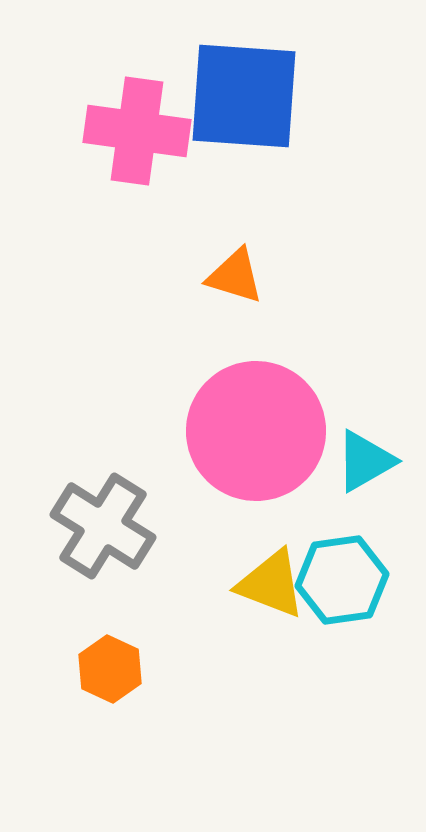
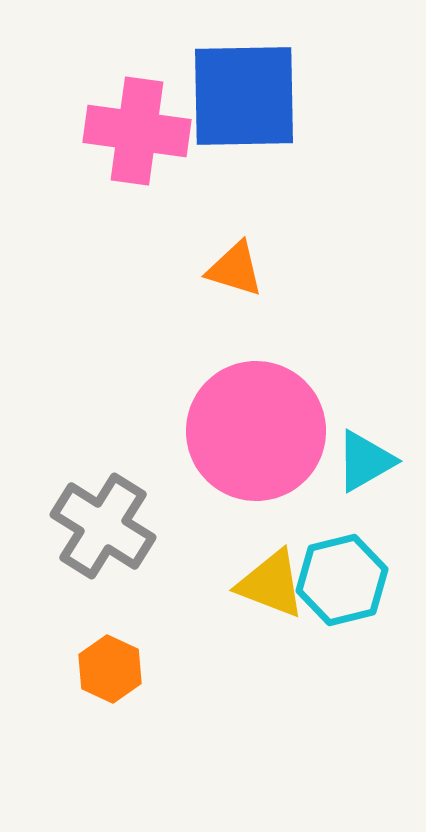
blue square: rotated 5 degrees counterclockwise
orange triangle: moved 7 px up
cyan hexagon: rotated 6 degrees counterclockwise
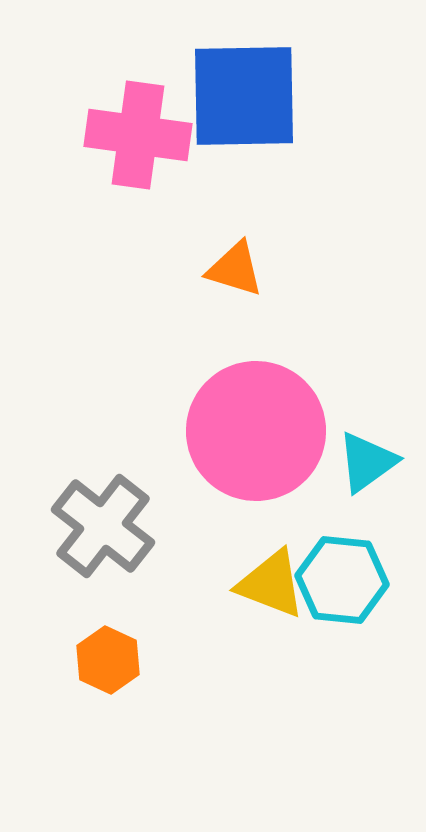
pink cross: moved 1 px right, 4 px down
cyan triangle: moved 2 px right, 1 px down; rotated 6 degrees counterclockwise
gray cross: rotated 6 degrees clockwise
cyan hexagon: rotated 20 degrees clockwise
orange hexagon: moved 2 px left, 9 px up
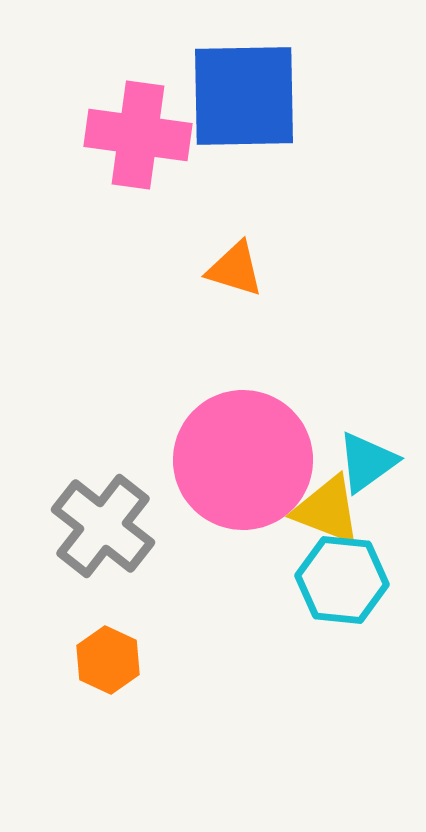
pink circle: moved 13 px left, 29 px down
yellow triangle: moved 56 px right, 74 px up
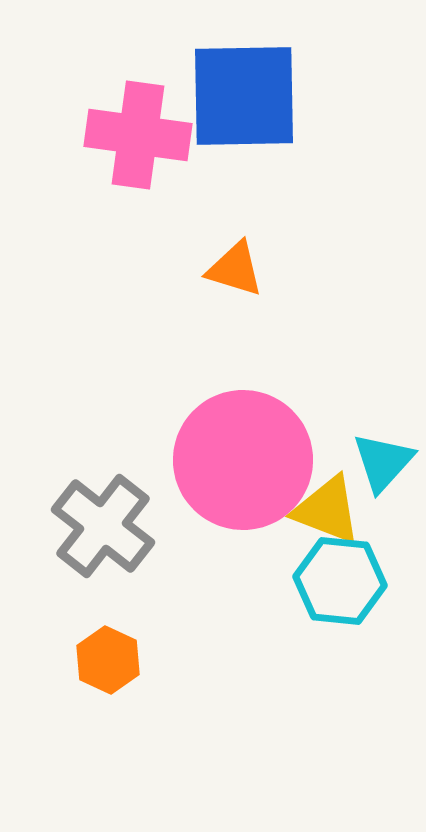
cyan triangle: moved 16 px right; rotated 12 degrees counterclockwise
cyan hexagon: moved 2 px left, 1 px down
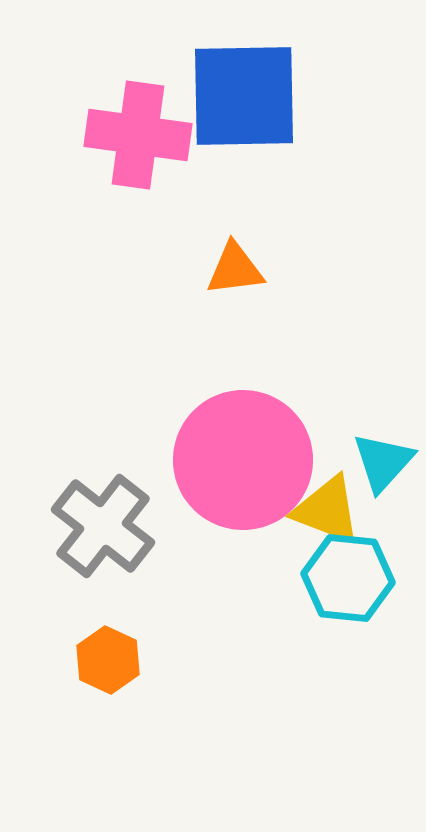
orange triangle: rotated 24 degrees counterclockwise
cyan hexagon: moved 8 px right, 3 px up
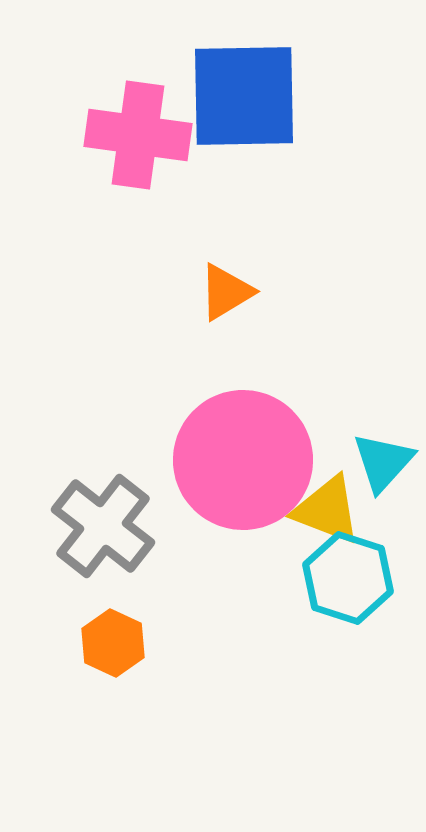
orange triangle: moved 9 px left, 23 px down; rotated 24 degrees counterclockwise
cyan hexagon: rotated 12 degrees clockwise
orange hexagon: moved 5 px right, 17 px up
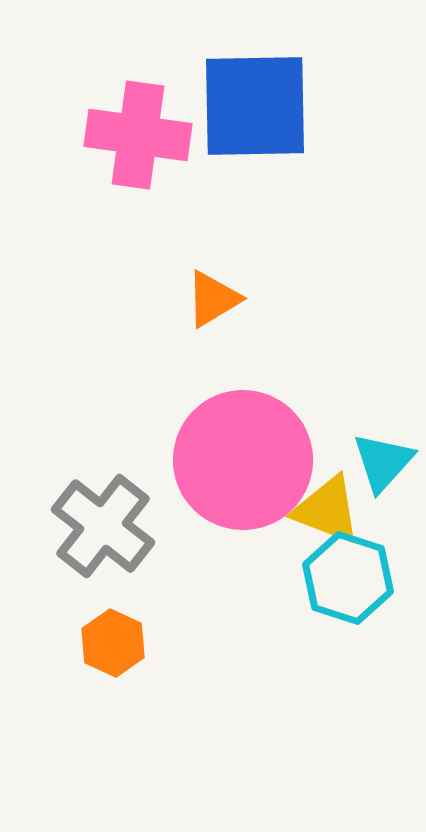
blue square: moved 11 px right, 10 px down
orange triangle: moved 13 px left, 7 px down
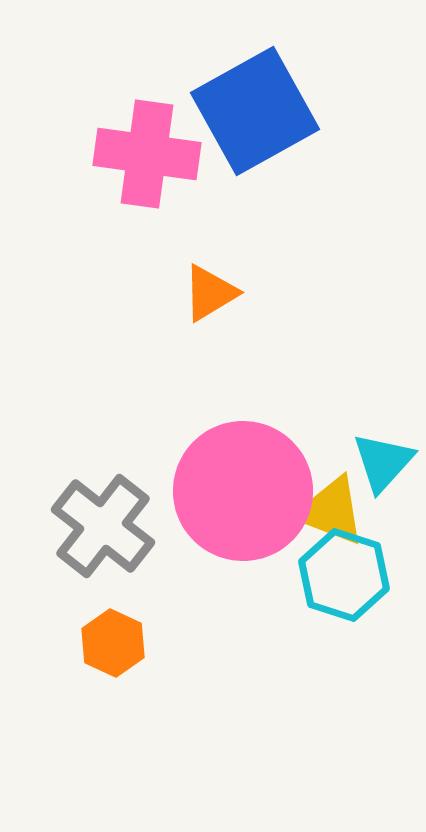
blue square: moved 5 px down; rotated 28 degrees counterclockwise
pink cross: moved 9 px right, 19 px down
orange triangle: moved 3 px left, 6 px up
pink circle: moved 31 px down
yellow triangle: moved 4 px right, 1 px down
cyan hexagon: moved 4 px left, 3 px up
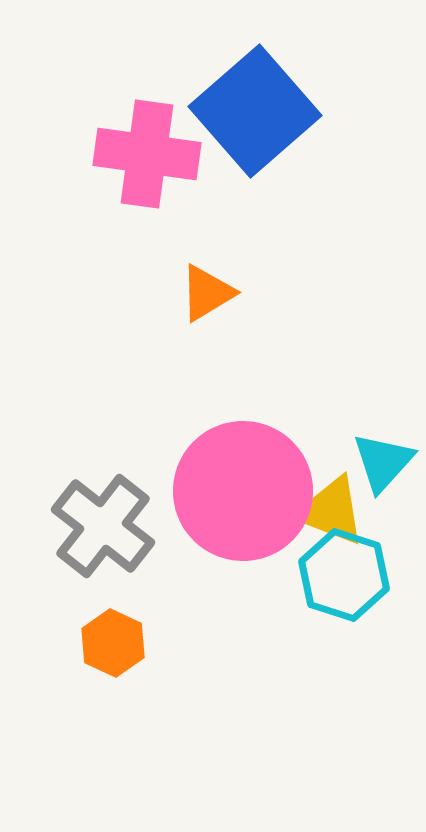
blue square: rotated 12 degrees counterclockwise
orange triangle: moved 3 px left
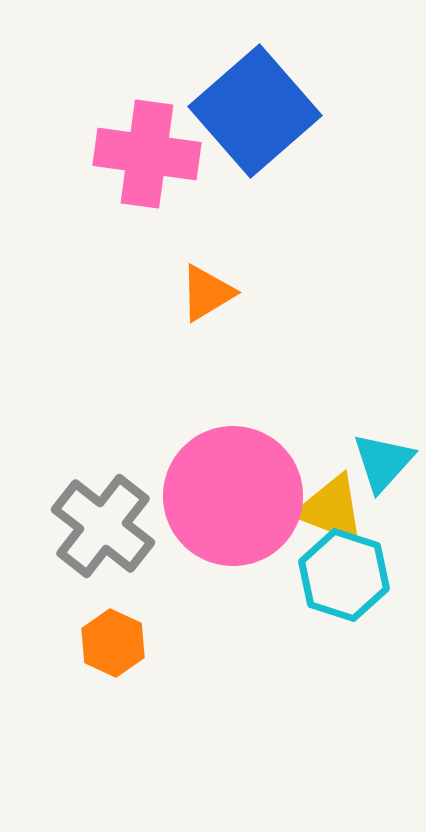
pink circle: moved 10 px left, 5 px down
yellow triangle: moved 2 px up
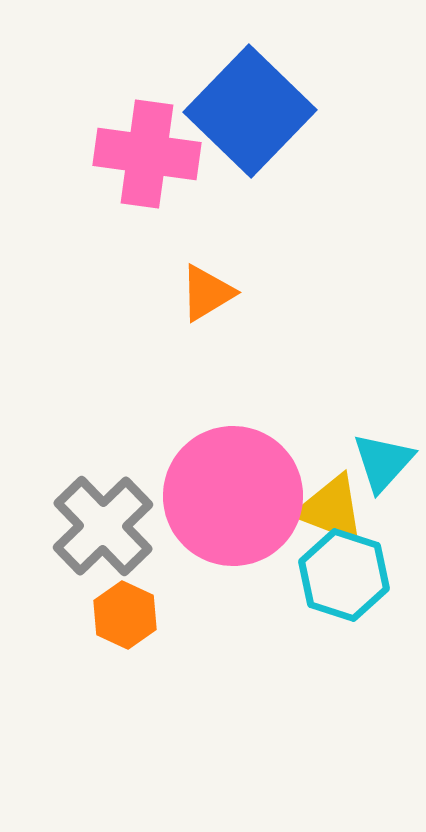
blue square: moved 5 px left; rotated 5 degrees counterclockwise
gray cross: rotated 8 degrees clockwise
orange hexagon: moved 12 px right, 28 px up
